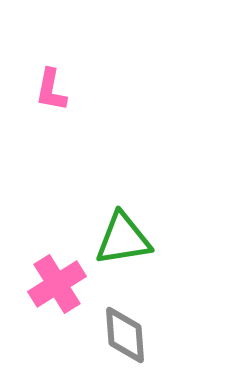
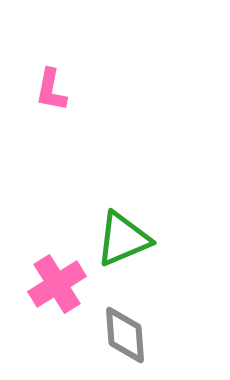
green triangle: rotated 14 degrees counterclockwise
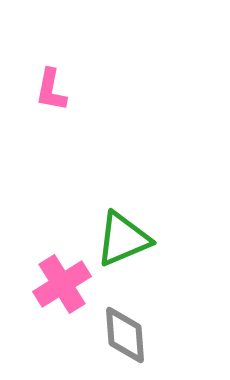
pink cross: moved 5 px right
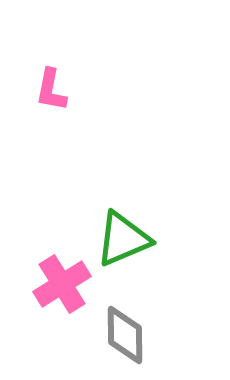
gray diamond: rotated 4 degrees clockwise
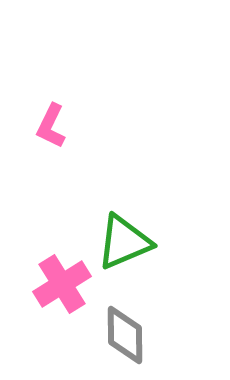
pink L-shape: moved 36 px down; rotated 15 degrees clockwise
green triangle: moved 1 px right, 3 px down
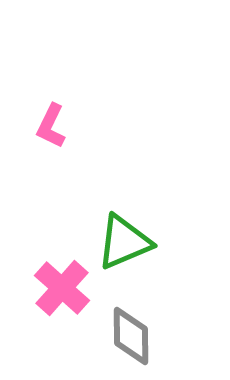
pink cross: moved 4 px down; rotated 16 degrees counterclockwise
gray diamond: moved 6 px right, 1 px down
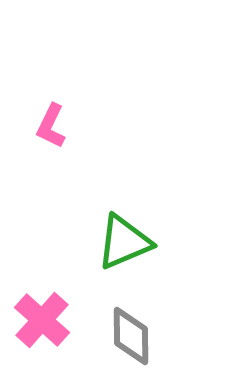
pink cross: moved 20 px left, 32 px down
